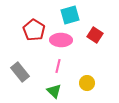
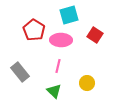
cyan square: moved 1 px left
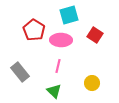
yellow circle: moved 5 px right
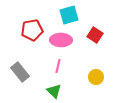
red pentagon: moved 2 px left; rotated 30 degrees clockwise
yellow circle: moved 4 px right, 6 px up
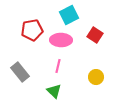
cyan square: rotated 12 degrees counterclockwise
